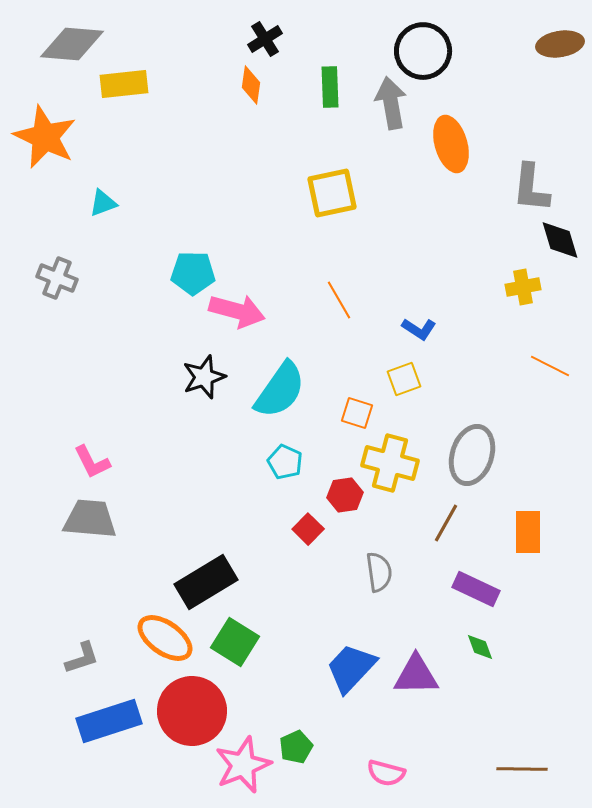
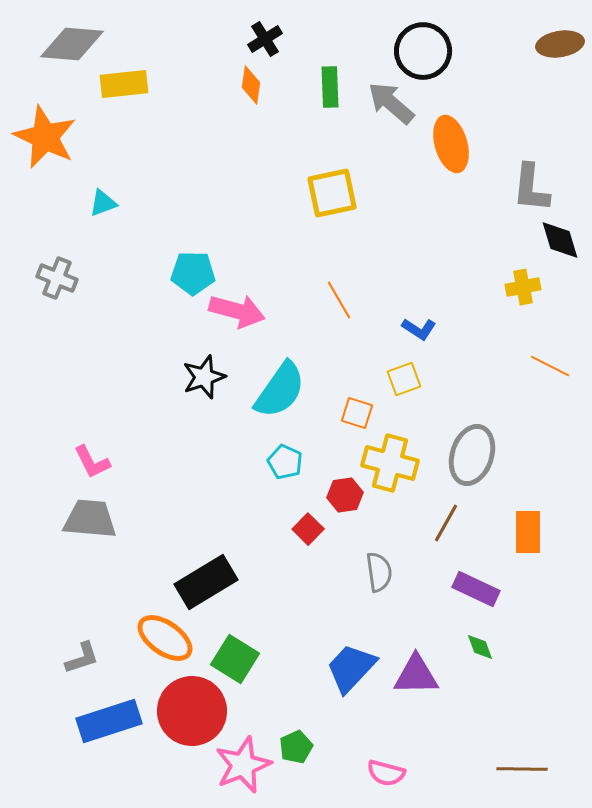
gray arrow at (391, 103): rotated 39 degrees counterclockwise
green square at (235, 642): moved 17 px down
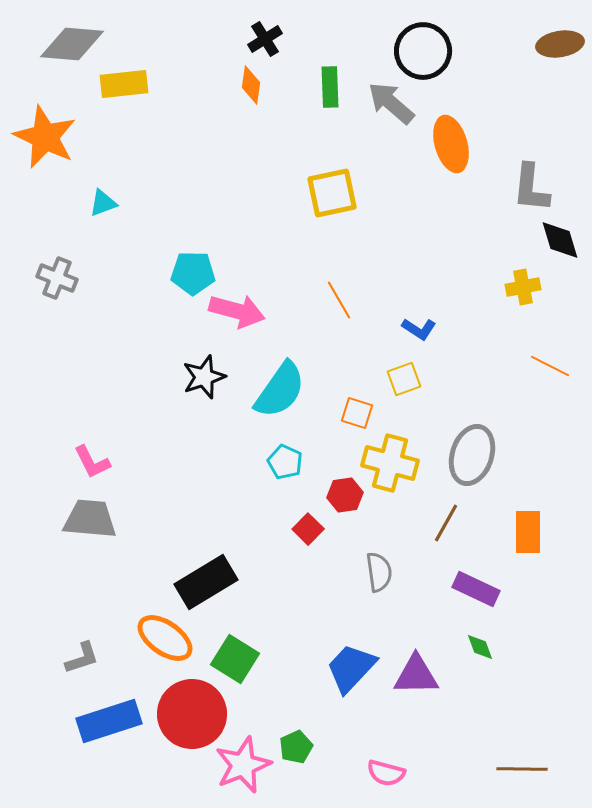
red circle at (192, 711): moved 3 px down
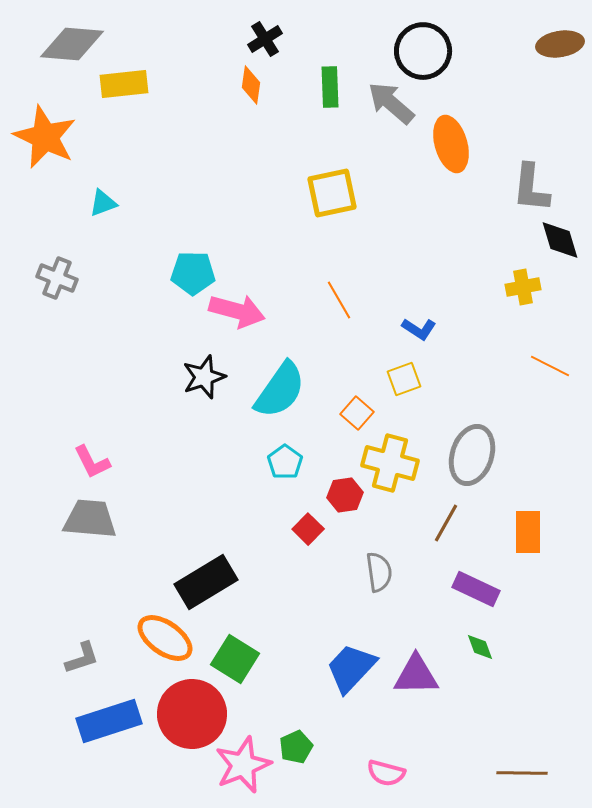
orange square at (357, 413): rotated 24 degrees clockwise
cyan pentagon at (285, 462): rotated 12 degrees clockwise
brown line at (522, 769): moved 4 px down
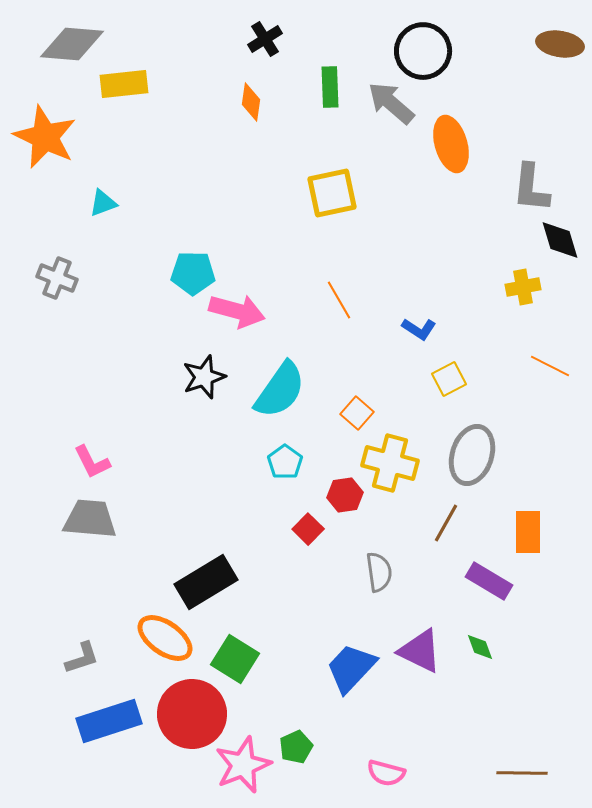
brown ellipse at (560, 44): rotated 18 degrees clockwise
orange diamond at (251, 85): moved 17 px down
yellow square at (404, 379): moved 45 px right; rotated 8 degrees counterclockwise
purple rectangle at (476, 589): moved 13 px right, 8 px up; rotated 6 degrees clockwise
purple triangle at (416, 675): moved 4 px right, 24 px up; rotated 27 degrees clockwise
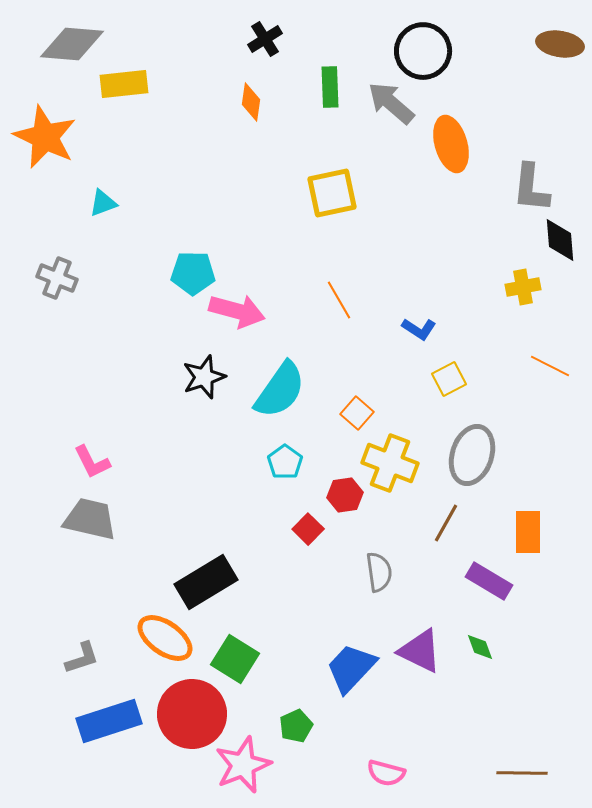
black diamond at (560, 240): rotated 12 degrees clockwise
yellow cross at (390, 463): rotated 6 degrees clockwise
gray trapezoid at (90, 519): rotated 8 degrees clockwise
green pentagon at (296, 747): moved 21 px up
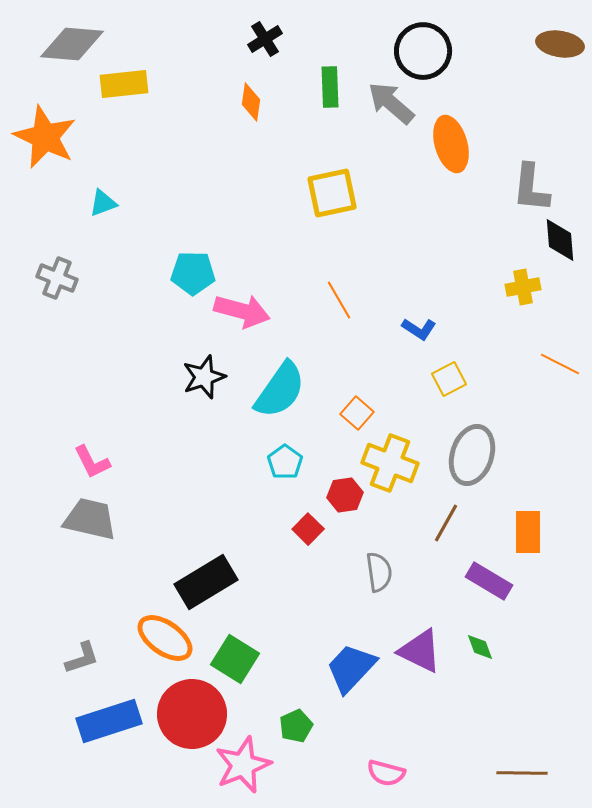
pink arrow at (237, 311): moved 5 px right
orange line at (550, 366): moved 10 px right, 2 px up
